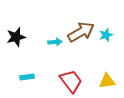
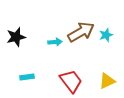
yellow triangle: rotated 18 degrees counterclockwise
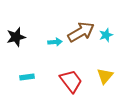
yellow triangle: moved 2 px left, 5 px up; rotated 24 degrees counterclockwise
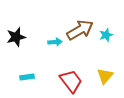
brown arrow: moved 1 px left, 2 px up
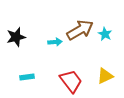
cyan star: moved 1 px left, 1 px up; rotated 24 degrees counterclockwise
yellow triangle: rotated 24 degrees clockwise
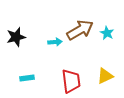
cyan star: moved 2 px right, 1 px up
cyan rectangle: moved 1 px down
red trapezoid: rotated 30 degrees clockwise
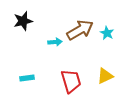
black star: moved 7 px right, 16 px up
red trapezoid: rotated 10 degrees counterclockwise
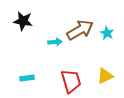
black star: rotated 24 degrees clockwise
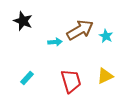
black star: rotated 12 degrees clockwise
cyan star: moved 1 px left, 3 px down
cyan rectangle: rotated 40 degrees counterclockwise
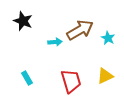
cyan star: moved 2 px right, 2 px down
cyan rectangle: rotated 72 degrees counterclockwise
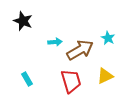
brown arrow: moved 20 px down
cyan rectangle: moved 1 px down
